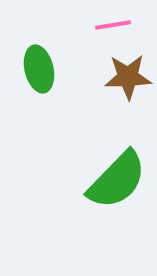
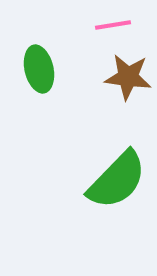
brown star: rotated 9 degrees clockwise
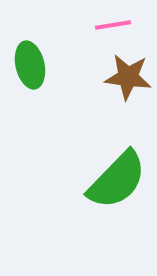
green ellipse: moved 9 px left, 4 px up
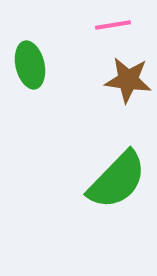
brown star: moved 3 px down
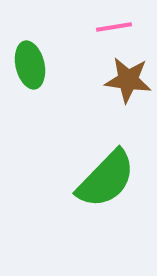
pink line: moved 1 px right, 2 px down
green semicircle: moved 11 px left, 1 px up
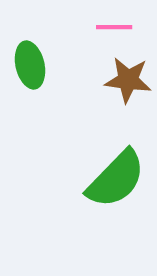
pink line: rotated 9 degrees clockwise
green semicircle: moved 10 px right
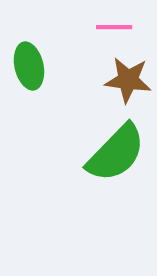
green ellipse: moved 1 px left, 1 px down
green semicircle: moved 26 px up
